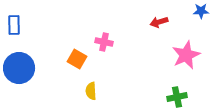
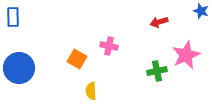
blue star: rotated 21 degrees clockwise
blue rectangle: moved 1 px left, 8 px up
pink cross: moved 5 px right, 4 px down
green cross: moved 20 px left, 26 px up
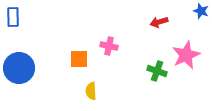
orange square: moved 2 px right; rotated 30 degrees counterclockwise
green cross: rotated 30 degrees clockwise
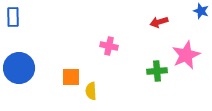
orange square: moved 8 px left, 18 px down
green cross: rotated 24 degrees counterclockwise
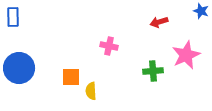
green cross: moved 4 px left
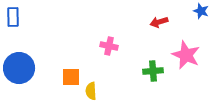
pink star: rotated 24 degrees counterclockwise
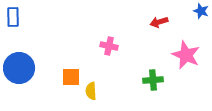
green cross: moved 9 px down
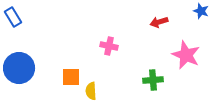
blue rectangle: rotated 30 degrees counterclockwise
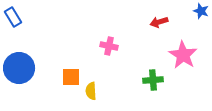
pink star: moved 3 px left; rotated 8 degrees clockwise
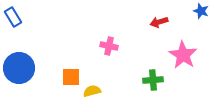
yellow semicircle: moved 1 px right; rotated 78 degrees clockwise
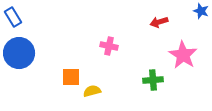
blue circle: moved 15 px up
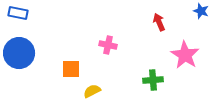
blue rectangle: moved 5 px right, 4 px up; rotated 48 degrees counterclockwise
red arrow: rotated 84 degrees clockwise
pink cross: moved 1 px left, 1 px up
pink star: moved 2 px right
orange square: moved 8 px up
yellow semicircle: rotated 12 degrees counterclockwise
